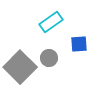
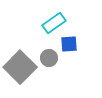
cyan rectangle: moved 3 px right, 1 px down
blue square: moved 10 px left
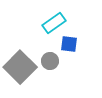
blue square: rotated 12 degrees clockwise
gray circle: moved 1 px right, 3 px down
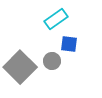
cyan rectangle: moved 2 px right, 4 px up
gray circle: moved 2 px right
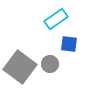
gray circle: moved 2 px left, 3 px down
gray square: rotated 8 degrees counterclockwise
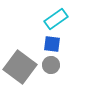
blue square: moved 17 px left
gray circle: moved 1 px right, 1 px down
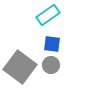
cyan rectangle: moved 8 px left, 4 px up
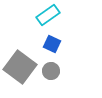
blue square: rotated 18 degrees clockwise
gray circle: moved 6 px down
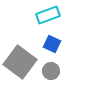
cyan rectangle: rotated 15 degrees clockwise
gray square: moved 5 px up
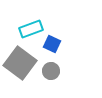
cyan rectangle: moved 17 px left, 14 px down
gray square: moved 1 px down
